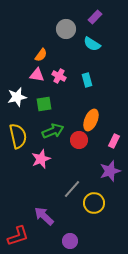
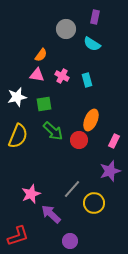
purple rectangle: rotated 32 degrees counterclockwise
pink cross: moved 3 px right
green arrow: rotated 65 degrees clockwise
yellow semicircle: rotated 35 degrees clockwise
pink star: moved 10 px left, 35 px down
purple arrow: moved 7 px right, 2 px up
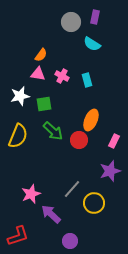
gray circle: moved 5 px right, 7 px up
pink triangle: moved 1 px right, 1 px up
white star: moved 3 px right, 1 px up
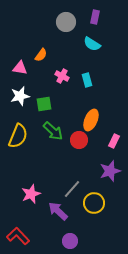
gray circle: moved 5 px left
pink triangle: moved 18 px left, 6 px up
purple arrow: moved 7 px right, 3 px up
red L-shape: rotated 115 degrees counterclockwise
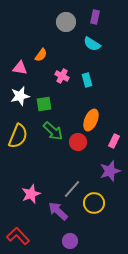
red circle: moved 1 px left, 2 px down
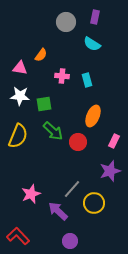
pink cross: rotated 24 degrees counterclockwise
white star: rotated 18 degrees clockwise
orange ellipse: moved 2 px right, 4 px up
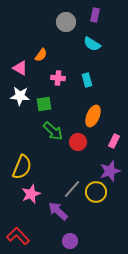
purple rectangle: moved 2 px up
pink triangle: rotated 21 degrees clockwise
pink cross: moved 4 px left, 2 px down
yellow semicircle: moved 4 px right, 31 px down
yellow circle: moved 2 px right, 11 px up
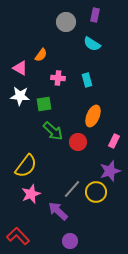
yellow semicircle: moved 4 px right, 1 px up; rotated 15 degrees clockwise
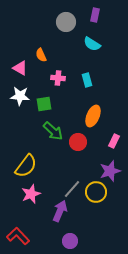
orange semicircle: rotated 120 degrees clockwise
purple arrow: moved 2 px right; rotated 70 degrees clockwise
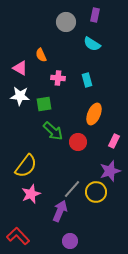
orange ellipse: moved 1 px right, 2 px up
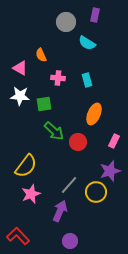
cyan semicircle: moved 5 px left, 1 px up
green arrow: moved 1 px right
gray line: moved 3 px left, 4 px up
